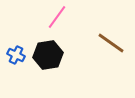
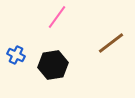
brown line: rotated 72 degrees counterclockwise
black hexagon: moved 5 px right, 10 px down
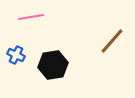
pink line: moved 26 px left; rotated 45 degrees clockwise
brown line: moved 1 px right, 2 px up; rotated 12 degrees counterclockwise
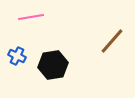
blue cross: moved 1 px right, 1 px down
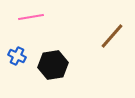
brown line: moved 5 px up
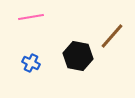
blue cross: moved 14 px right, 7 px down
black hexagon: moved 25 px right, 9 px up; rotated 20 degrees clockwise
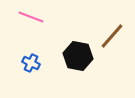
pink line: rotated 30 degrees clockwise
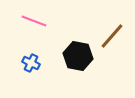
pink line: moved 3 px right, 4 px down
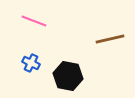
brown line: moved 2 px left, 3 px down; rotated 36 degrees clockwise
black hexagon: moved 10 px left, 20 px down
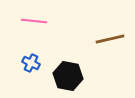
pink line: rotated 15 degrees counterclockwise
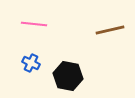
pink line: moved 3 px down
brown line: moved 9 px up
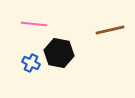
black hexagon: moved 9 px left, 23 px up
